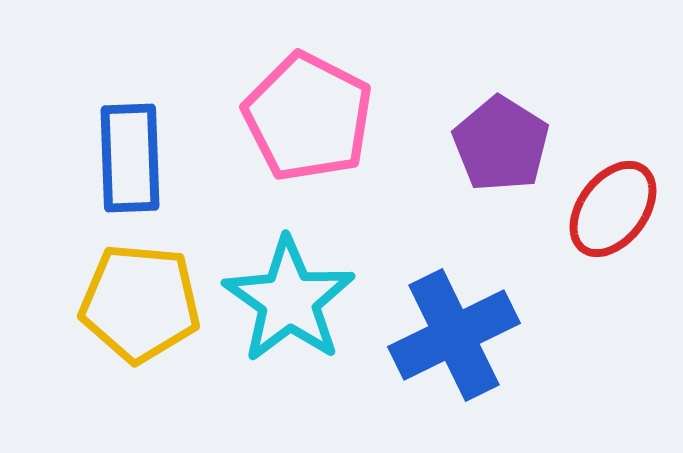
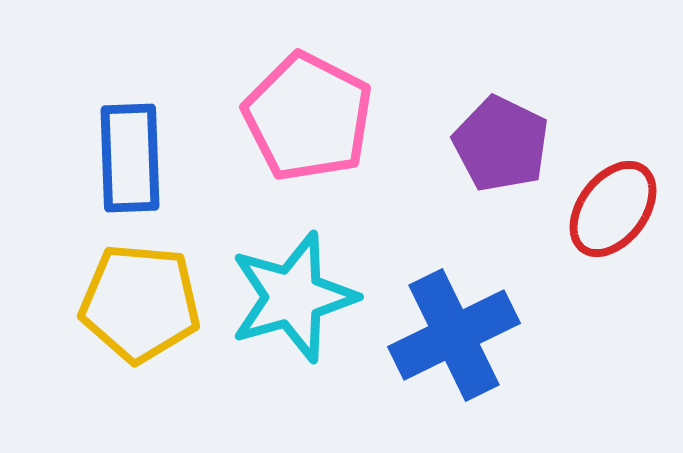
purple pentagon: rotated 6 degrees counterclockwise
cyan star: moved 4 px right, 3 px up; rotated 21 degrees clockwise
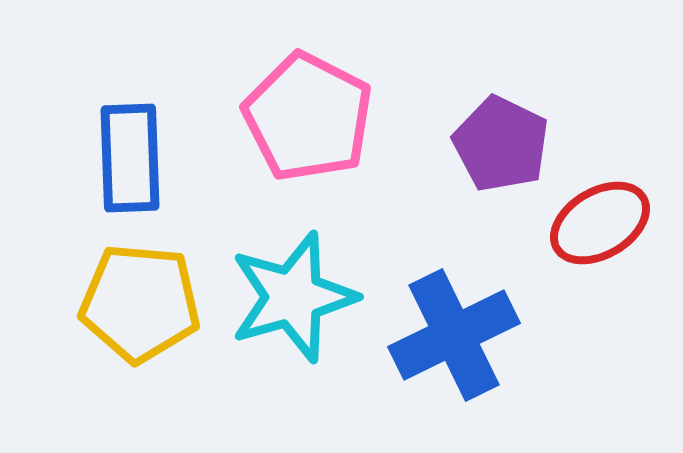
red ellipse: moved 13 px left, 14 px down; rotated 22 degrees clockwise
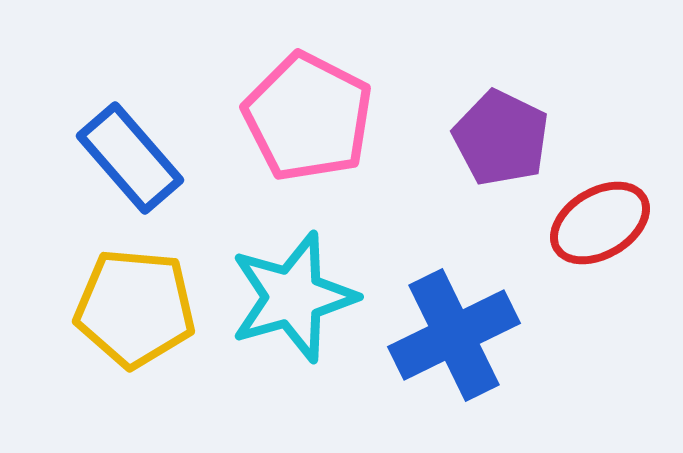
purple pentagon: moved 6 px up
blue rectangle: rotated 39 degrees counterclockwise
yellow pentagon: moved 5 px left, 5 px down
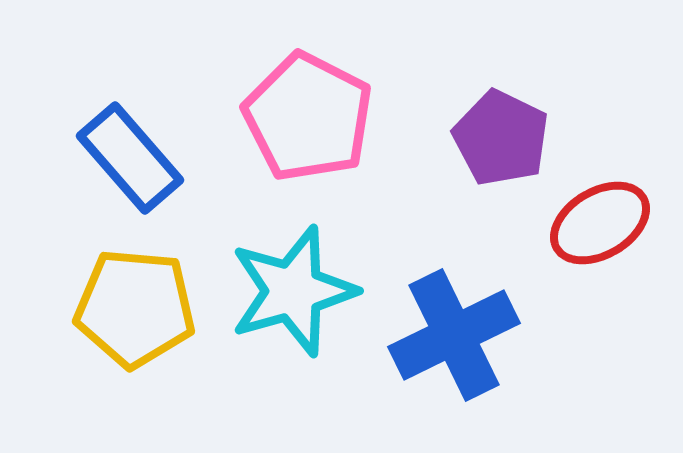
cyan star: moved 6 px up
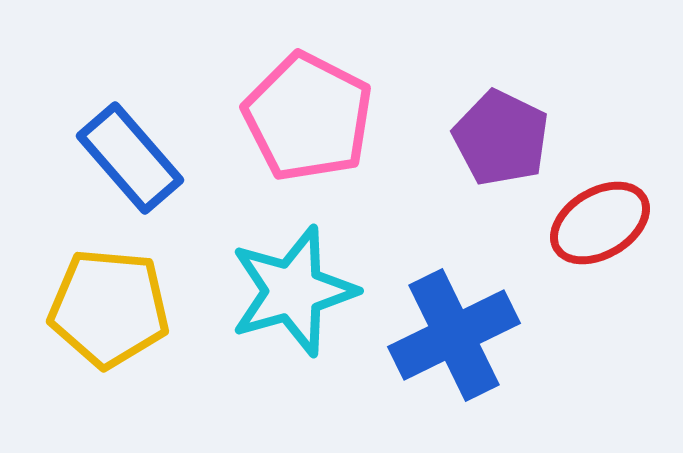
yellow pentagon: moved 26 px left
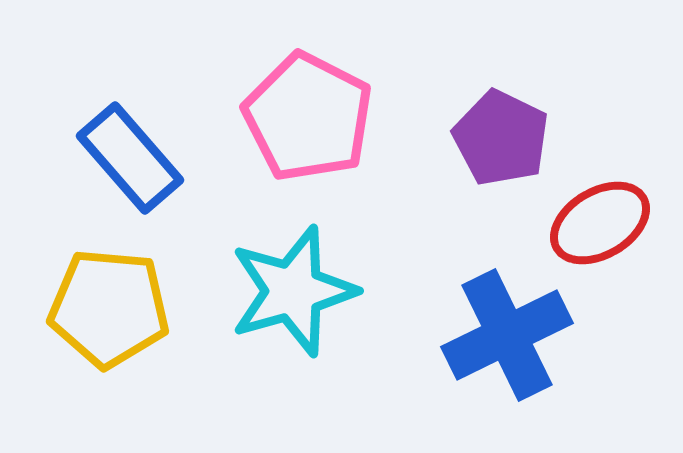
blue cross: moved 53 px right
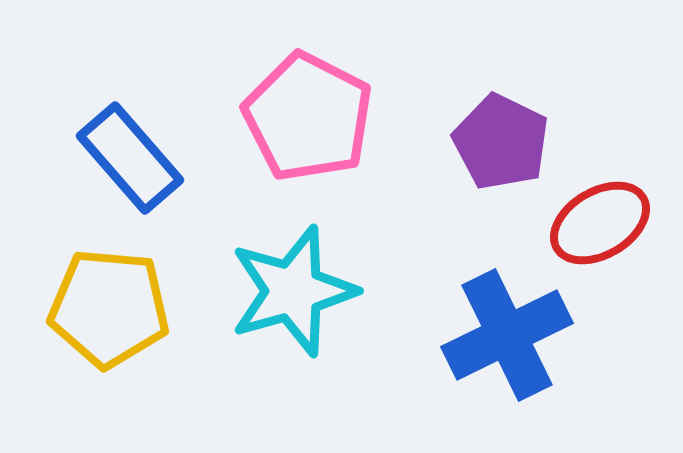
purple pentagon: moved 4 px down
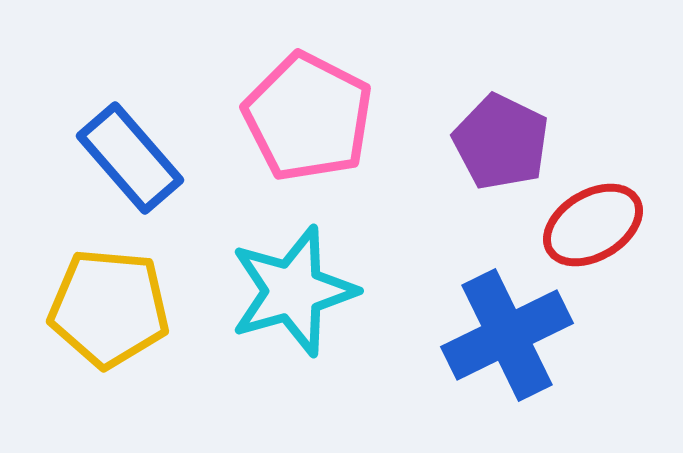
red ellipse: moved 7 px left, 2 px down
